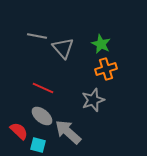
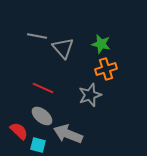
green star: rotated 12 degrees counterclockwise
gray star: moved 3 px left, 5 px up
gray arrow: moved 2 px down; rotated 20 degrees counterclockwise
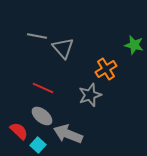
green star: moved 33 px right, 1 px down
orange cross: rotated 15 degrees counterclockwise
cyan square: rotated 28 degrees clockwise
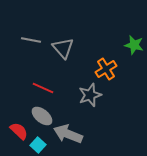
gray line: moved 6 px left, 4 px down
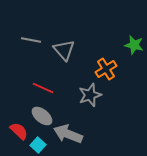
gray triangle: moved 1 px right, 2 px down
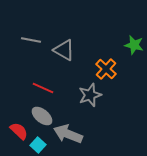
gray triangle: rotated 20 degrees counterclockwise
orange cross: rotated 15 degrees counterclockwise
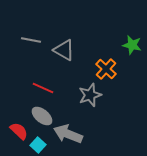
green star: moved 2 px left
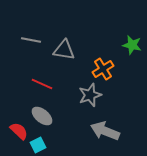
gray triangle: rotated 20 degrees counterclockwise
orange cross: moved 3 px left; rotated 15 degrees clockwise
red line: moved 1 px left, 4 px up
gray arrow: moved 37 px right, 3 px up
cyan square: rotated 21 degrees clockwise
